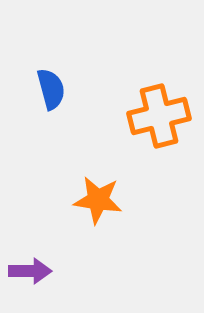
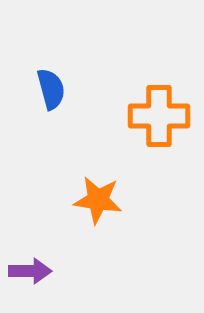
orange cross: rotated 14 degrees clockwise
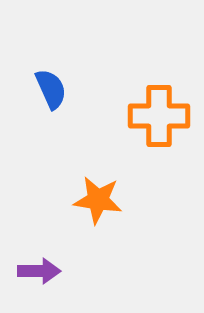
blue semicircle: rotated 9 degrees counterclockwise
purple arrow: moved 9 px right
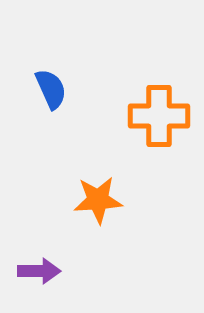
orange star: rotated 12 degrees counterclockwise
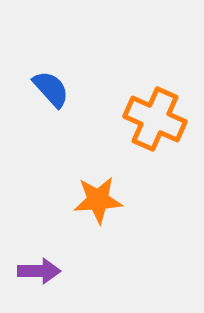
blue semicircle: rotated 18 degrees counterclockwise
orange cross: moved 4 px left, 3 px down; rotated 24 degrees clockwise
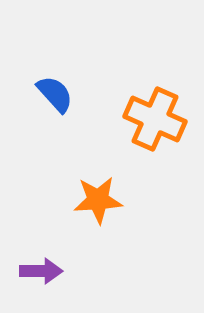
blue semicircle: moved 4 px right, 5 px down
purple arrow: moved 2 px right
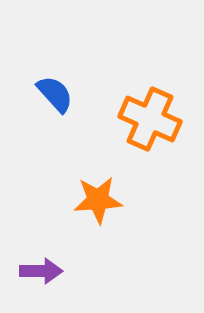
orange cross: moved 5 px left
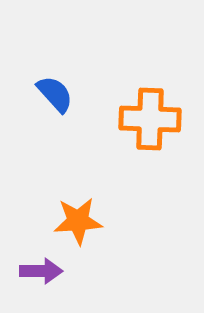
orange cross: rotated 22 degrees counterclockwise
orange star: moved 20 px left, 21 px down
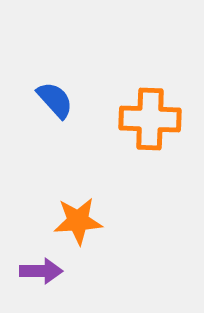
blue semicircle: moved 6 px down
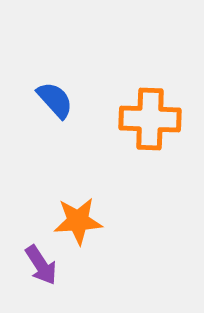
purple arrow: moved 6 px up; rotated 57 degrees clockwise
